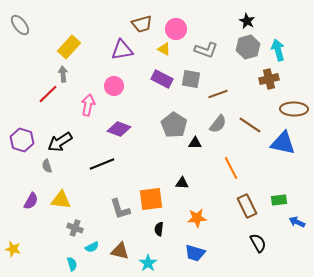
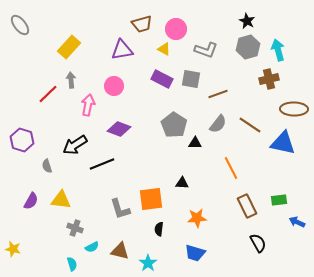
gray arrow at (63, 74): moved 8 px right, 6 px down
black arrow at (60, 142): moved 15 px right, 3 px down
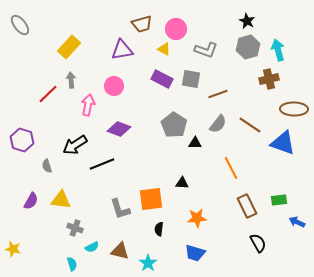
blue triangle at (283, 143): rotated 8 degrees clockwise
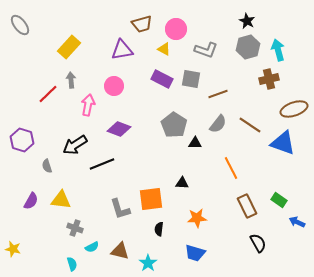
brown ellipse at (294, 109): rotated 20 degrees counterclockwise
green rectangle at (279, 200): rotated 42 degrees clockwise
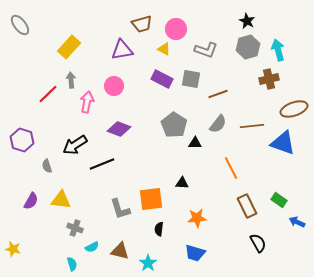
pink arrow at (88, 105): moved 1 px left, 3 px up
brown line at (250, 125): moved 2 px right, 1 px down; rotated 40 degrees counterclockwise
